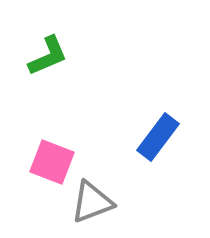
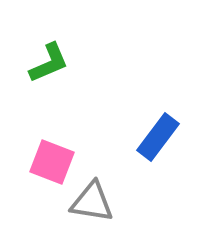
green L-shape: moved 1 px right, 7 px down
gray triangle: rotated 30 degrees clockwise
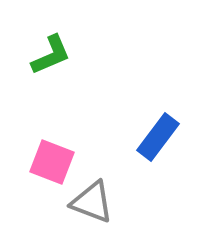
green L-shape: moved 2 px right, 8 px up
gray triangle: rotated 12 degrees clockwise
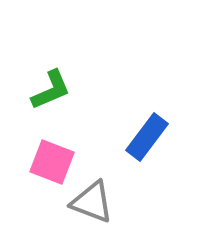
green L-shape: moved 35 px down
blue rectangle: moved 11 px left
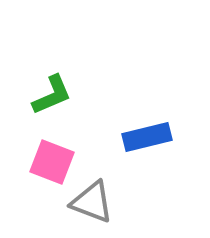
green L-shape: moved 1 px right, 5 px down
blue rectangle: rotated 39 degrees clockwise
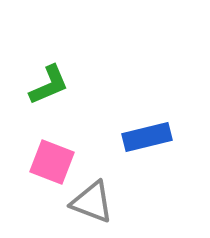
green L-shape: moved 3 px left, 10 px up
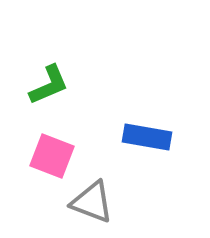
blue rectangle: rotated 24 degrees clockwise
pink square: moved 6 px up
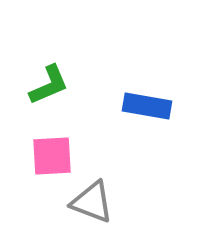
blue rectangle: moved 31 px up
pink square: rotated 24 degrees counterclockwise
